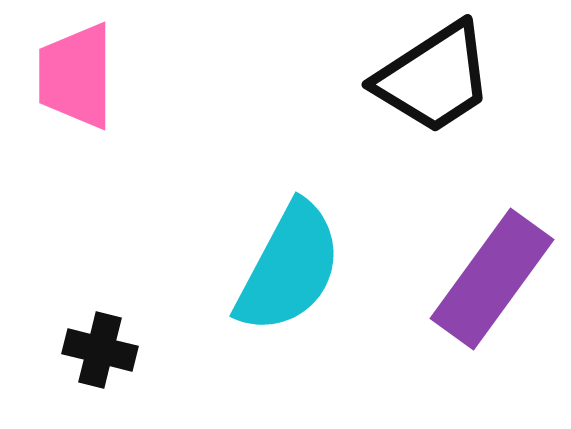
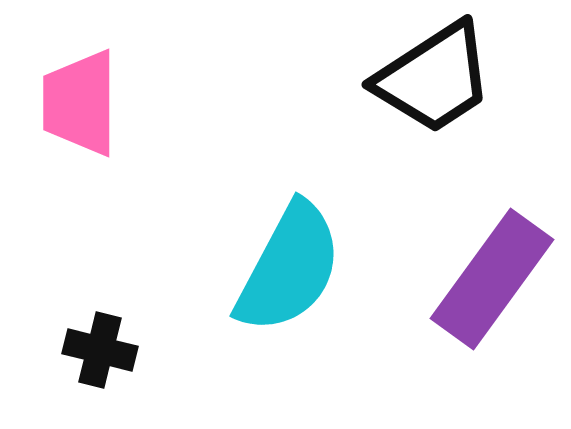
pink trapezoid: moved 4 px right, 27 px down
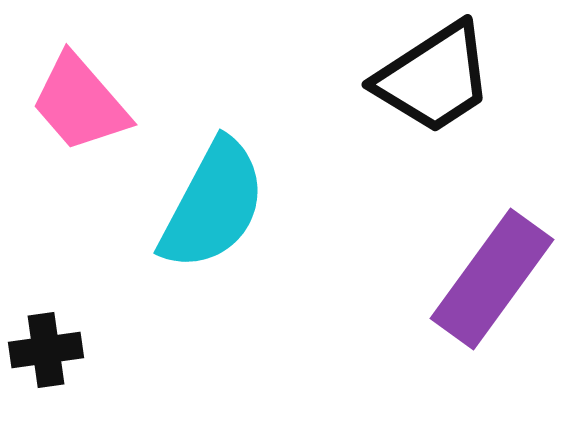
pink trapezoid: rotated 41 degrees counterclockwise
cyan semicircle: moved 76 px left, 63 px up
black cross: moved 54 px left; rotated 22 degrees counterclockwise
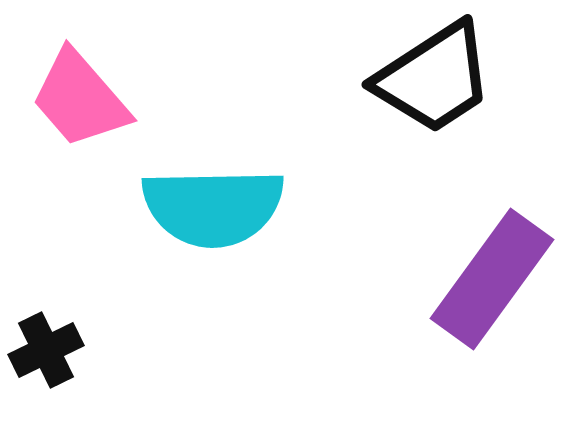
pink trapezoid: moved 4 px up
cyan semicircle: moved 2 px down; rotated 61 degrees clockwise
black cross: rotated 18 degrees counterclockwise
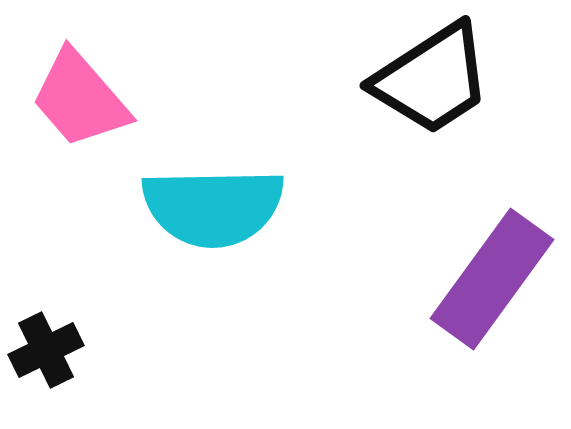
black trapezoid: moved 2 px left, 1 px down
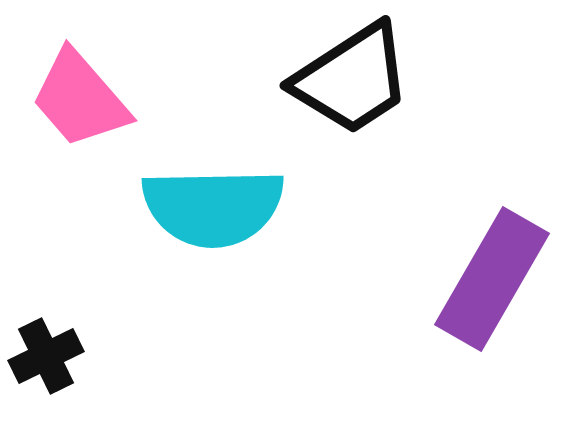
black trapezoid: moved 80 px left
purple rectangle: rotated 6 degrees counterclockwise
black cross: moved 6 px down
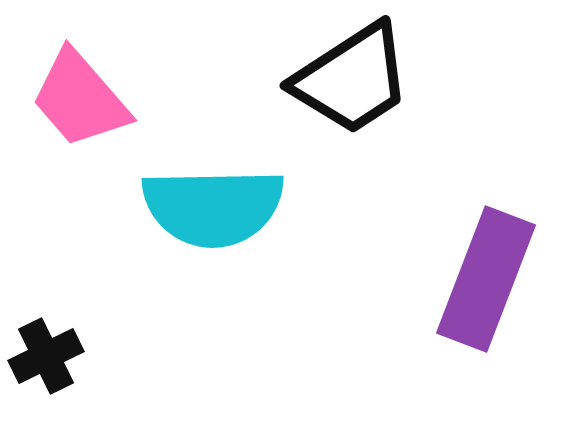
purple rectangle: moved 6 px left; rotated 9 degrees counterclockwise
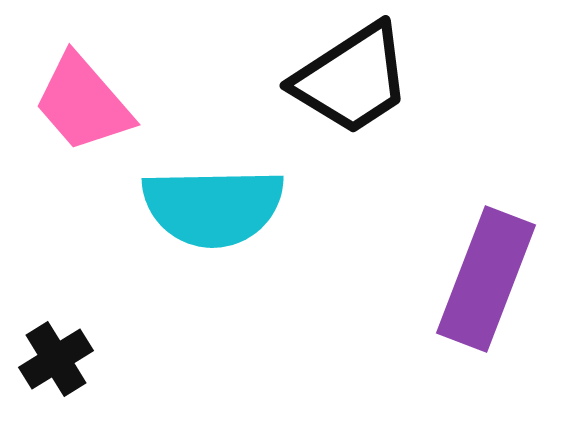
pink trapezoid: moved 3 px right, 4 px down
black cross: moved 10 px right, 3 px down; rotated 6 degrees counterclockwise
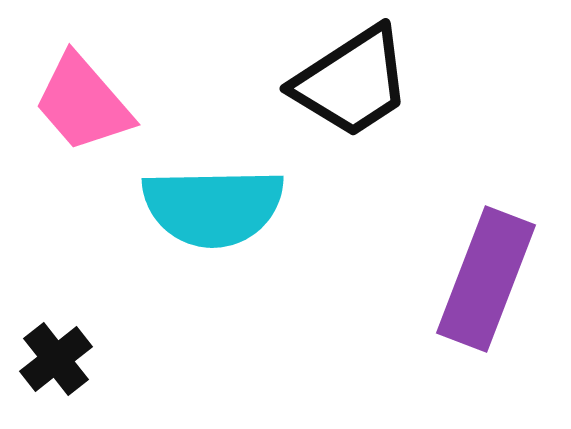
black trapezoid: moved 3 px down
black cross: rotated 6 degrees counterclockwise
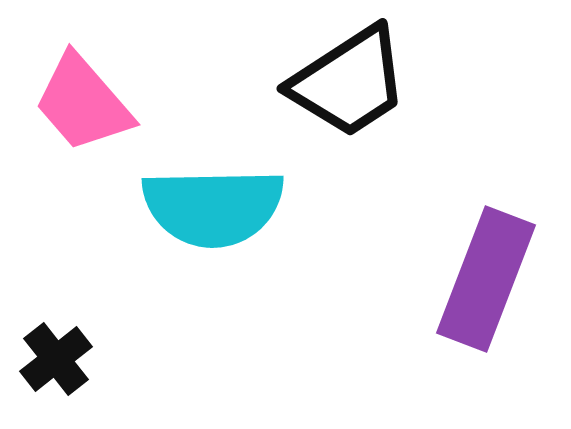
black trapezoid: moved 3 px left
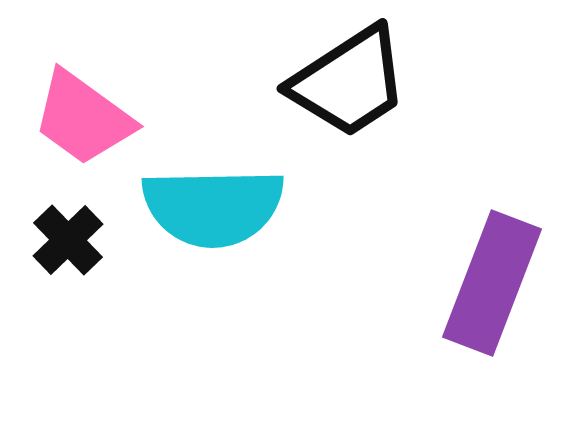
pink trapezoid: moved 15 px down; rotated 13 degrees counterclockwise
purple rectangle: moved 6 px right, 4 px down
black cross: moved 12 px right, 119 px up; rotated 6 degrees counterclockwise
